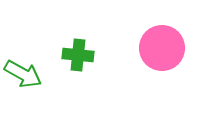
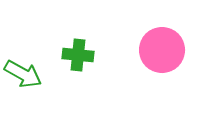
pink circle: moved 2 px down
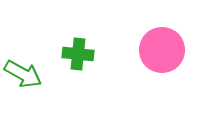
green cross: moved 1 px up
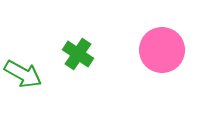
green cross: rotated 28 degrees clockwise
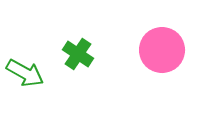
green arrow: moved 2 px right, 1 px up
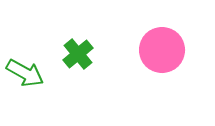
green cross: rotated 16 degrees clockwise
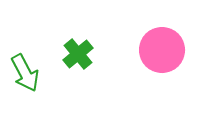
green arrow: rotated 33 degrees clockwise
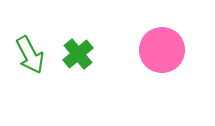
green arrow: moved 5 px right, 18 px up
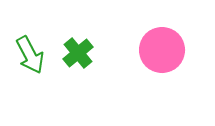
green cross: moved 1 px up
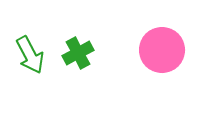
green cross: rotated 12 degrees clockwise
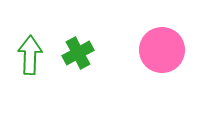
green arrow: rotated 150 degrees counterclockwise
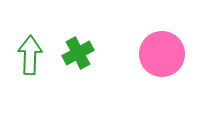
pink circle: moved 4 px down
